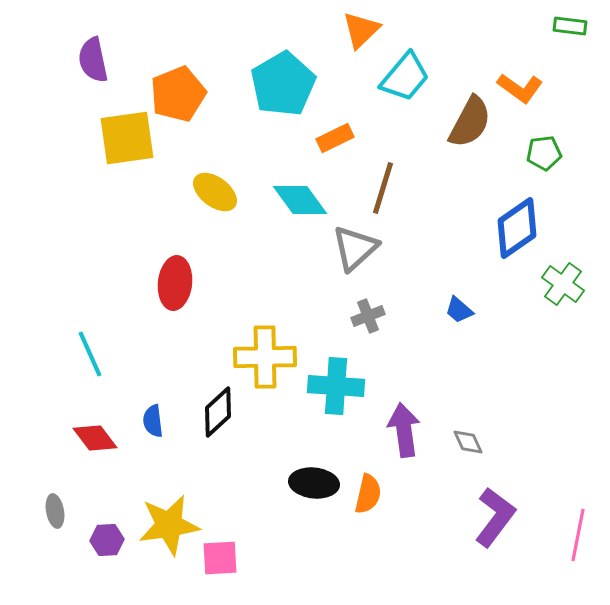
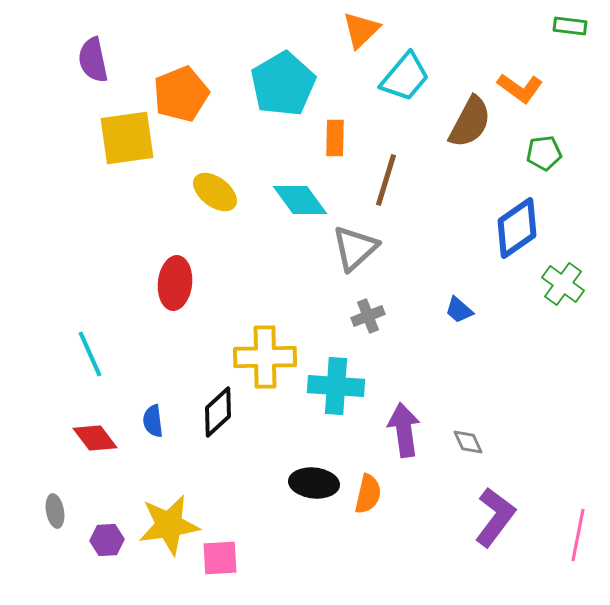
orange pentagon: moved 3 px right
orange rectangle: rotated 63 degrees counterclockwise
brown line: moved 3 px right, 8 px up
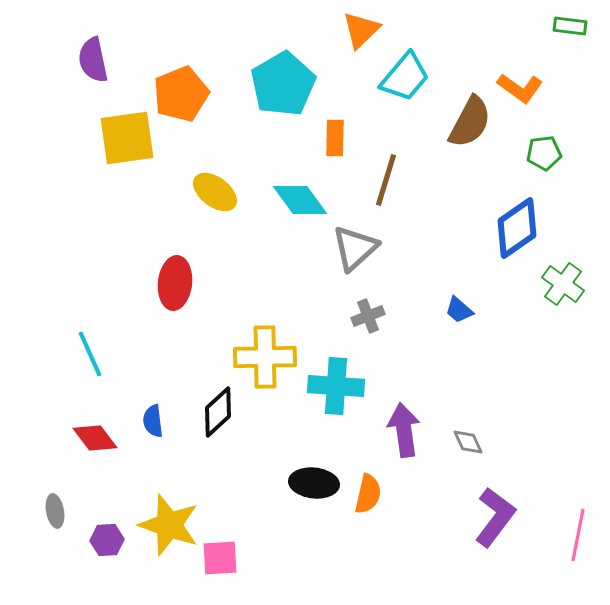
yellow star: rotated 28 degrees clockwise
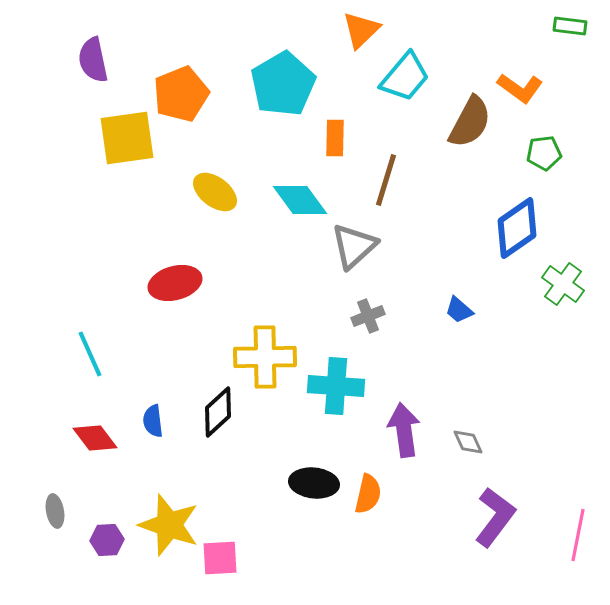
gray triangle: moved 1 px left, 2 px up
red ellipse: rotated 69 degrees clockwise
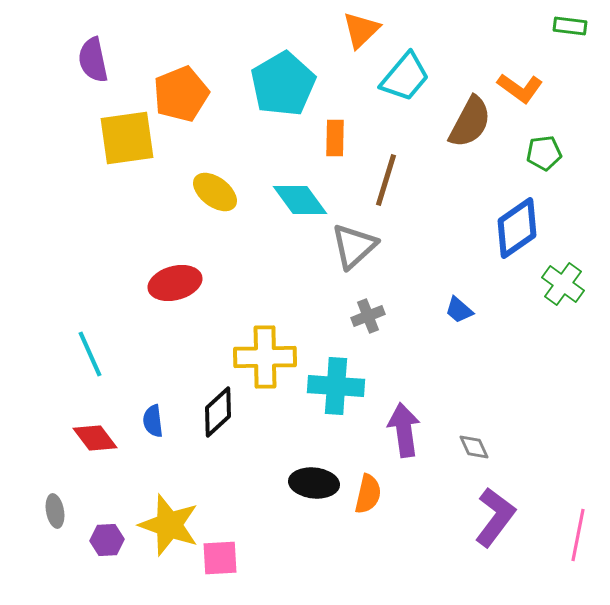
gray diamond: moved 6 px right, 5 px down
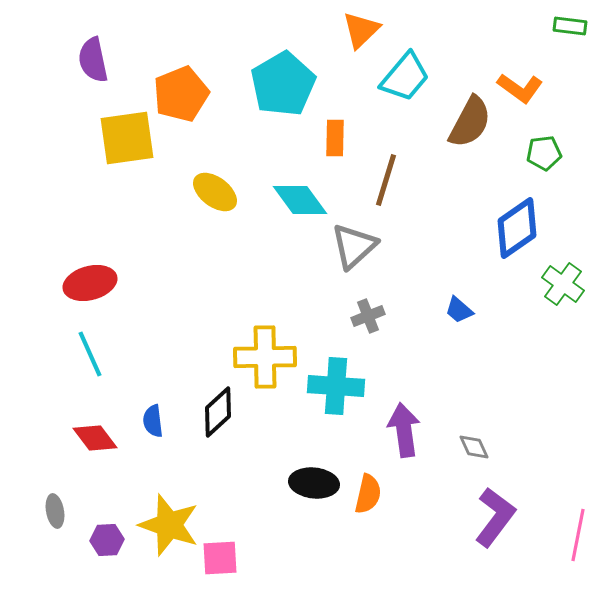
red ellipse: moved 85 px left
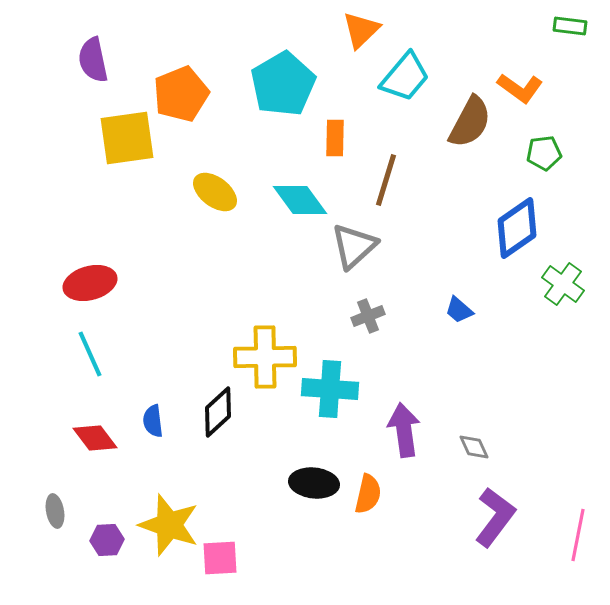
cyan cross: moved 6 px left, 3 px down
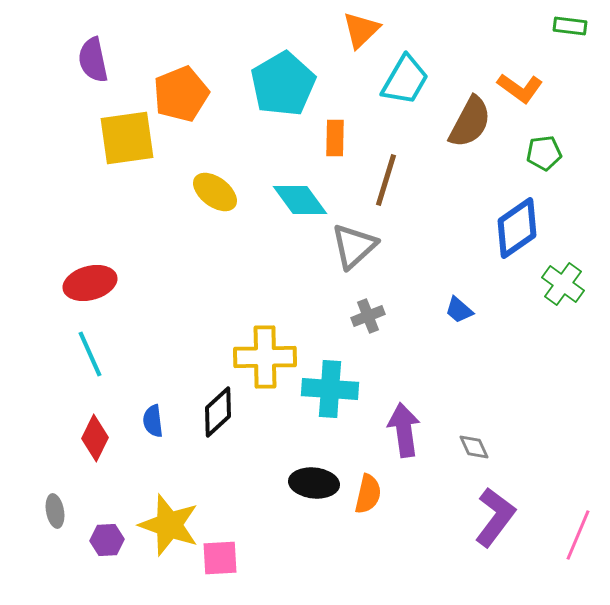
cyan trapezoid: moved 3 px down; rotated 10 degrees counterclockwise
red diamond: rotated 63 degrees clockwise
pink line: rotated 12 degrees clockwise
